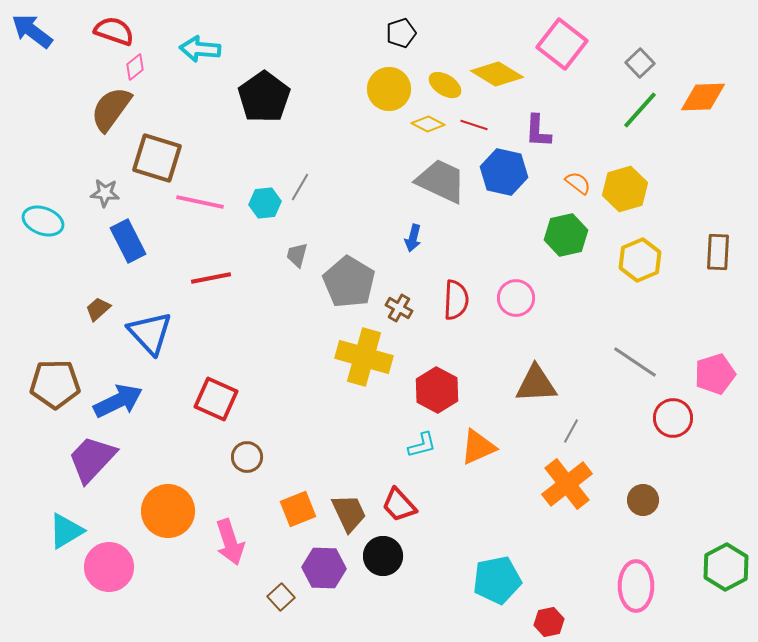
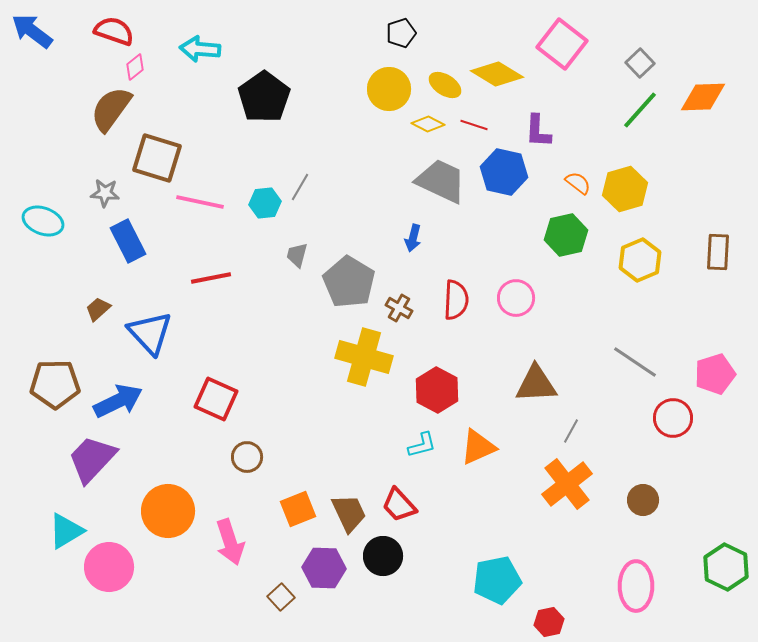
green hexagon at (726, 567): rotated 6 degrees counterclockwise
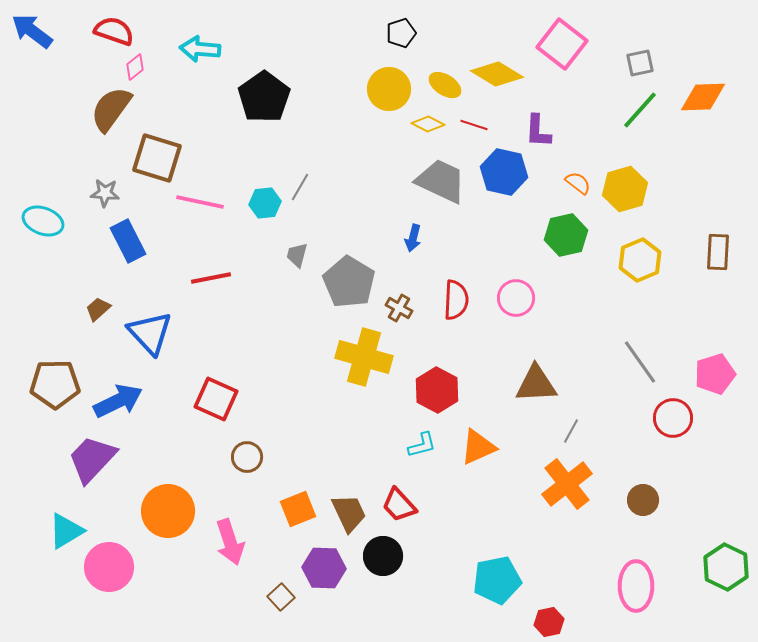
gray square at (640, 63): rotated 32 degrees clockwise
gray line at (635, 362): moved 5 px right; rotated 21 degrees clockwise
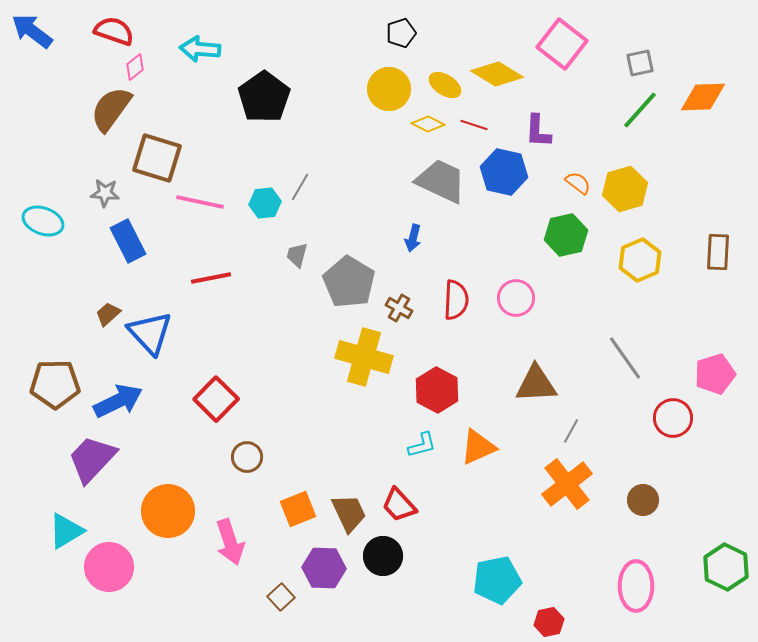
brown trapezoid at (98, 309): moved 10 px right, 5 px down
gray line at (640, 362): moved 15 px left, 4 px up
red square at (216, 399): rotated 21 degrees clockwise
